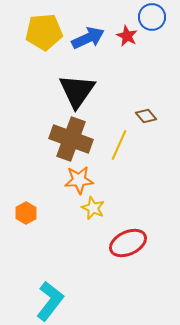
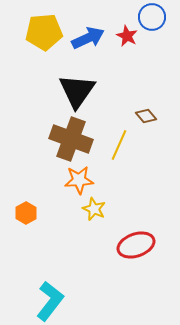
yellow star: moved 1 px right, 1 px down
red ellipse: moved 8 px right, 2 px down; rotated 6 degrees clockwise
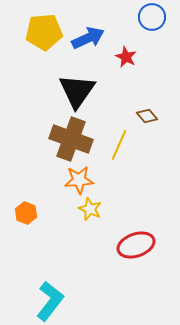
red star: moved 1 px left, 21 px down
brown diamond: moved 1 px right
yellow star: moved 4 px left
orange hexagon: rotated 10 degrees counterclockwise
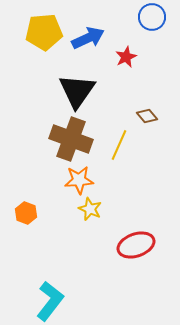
red star: rotated 20 degrees clockwise
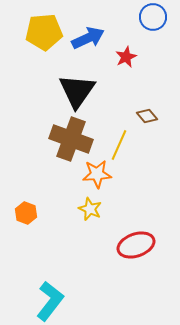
blue circle: moved 1 px right
orange star: moved 18 px right, 6 px up
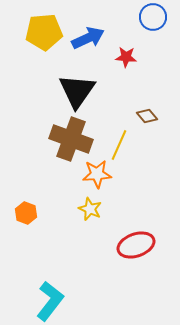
red star: rotated 30 degrees clockwise
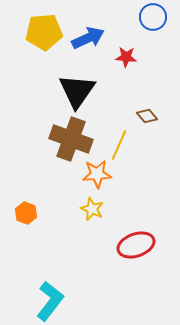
yellow star: moved 2 px right
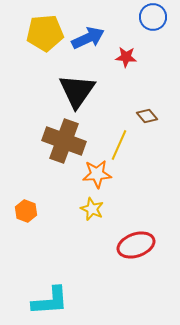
yellow pentagon: moved 1 px right, 1 px down
brown cross: moved 7 px left, 2 px down
orange hexagon: moved 2 px up
cyan L-shape: rotated 48 degrees clockwise
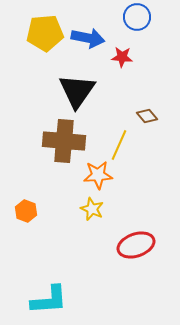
blue circle: moved 16 px left
blue arrow: rotated 36 degrees clockwise
red star: moved 4 px left
brown cross: rotated 15 degrees counterclockwise
orange star: moved 1 px right, 1 px down
cyan L-shape: moved 1 px left, 1 px up
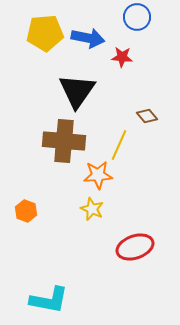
red ellipse: moved 1 px left, 2 px down
cyan L-shape: rotated 15 degrees clockwise
